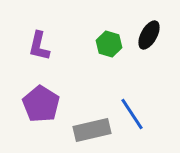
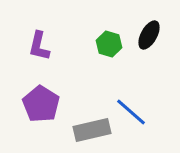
blue line: moved 1 px left, 2 px up; rotated 16 degrees counterclockwise
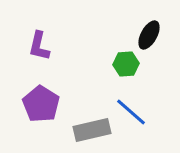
green hexagon: moved 17 px right, 20 px down; rotated 20 degrees counterclockwise
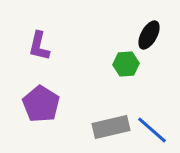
blue line: moved 21 px right, 18 px down
gray rectangle: moved 19 px right, 3 px up
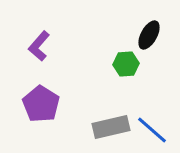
purple L-shape: rotated 28 degrees clockwise
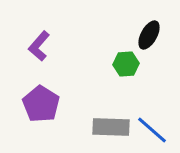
gray rectangle: rotated 15 degrees clockwise
